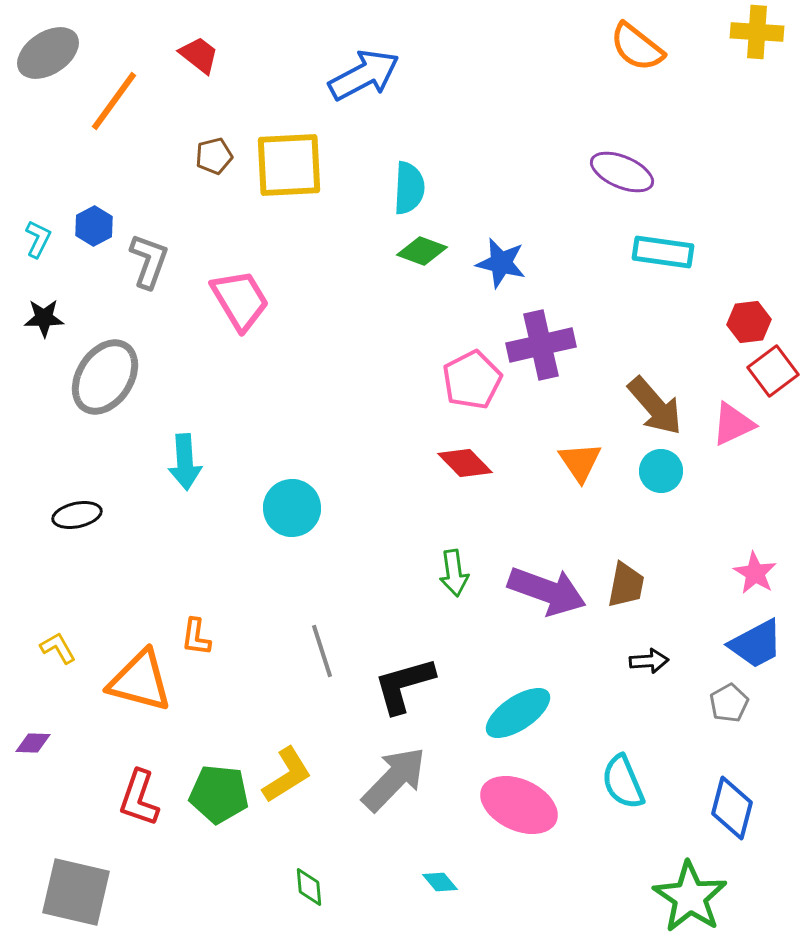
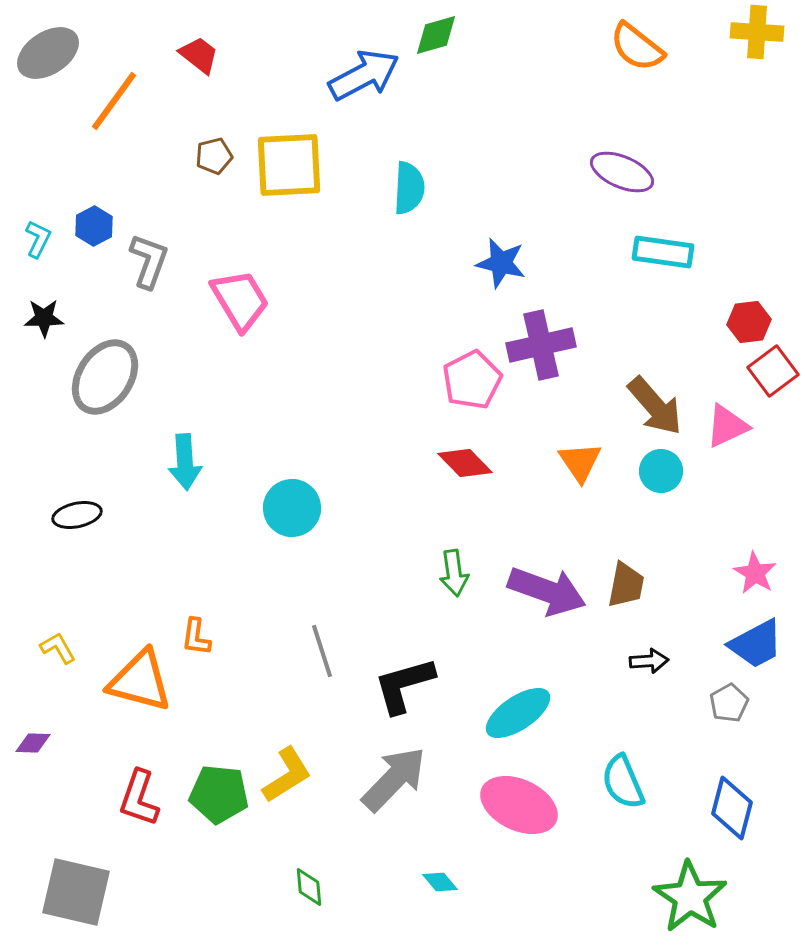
green diamond at (422, 251): moved 14 px right, 216 px up; rotated 36 degrees counterclockwise
pink triangle at (733, 424): moved 6 px left, 2 px down
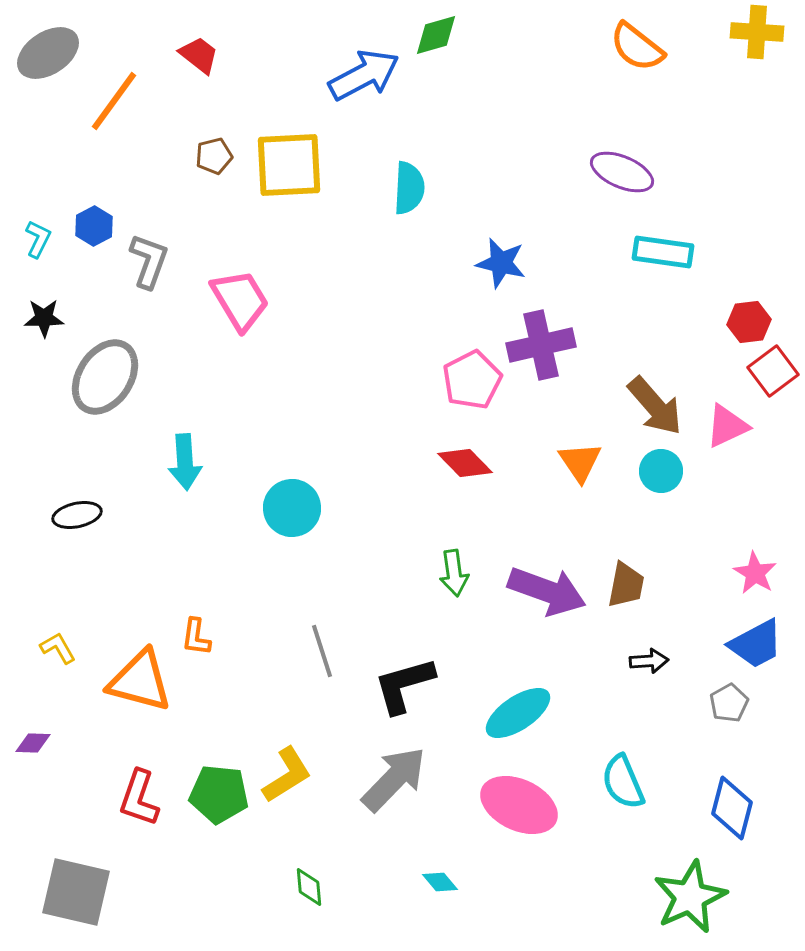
green star at (690, 897): rotated 14 degrees clockwise
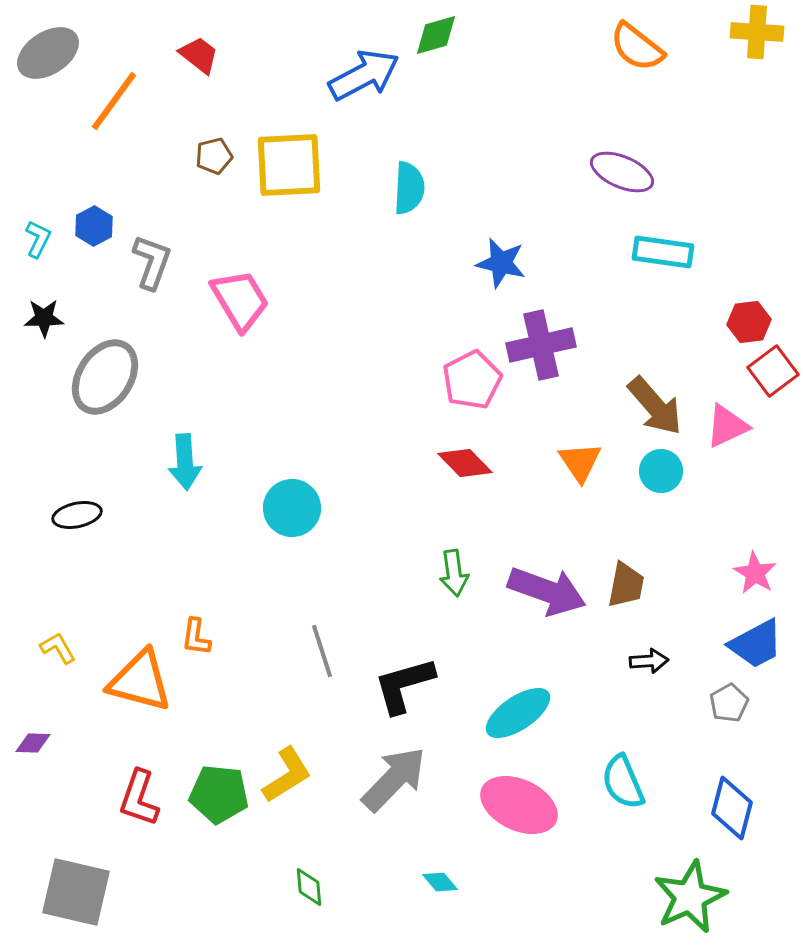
gray L-shape at (149, 261): moved 3 px right, 1 px down
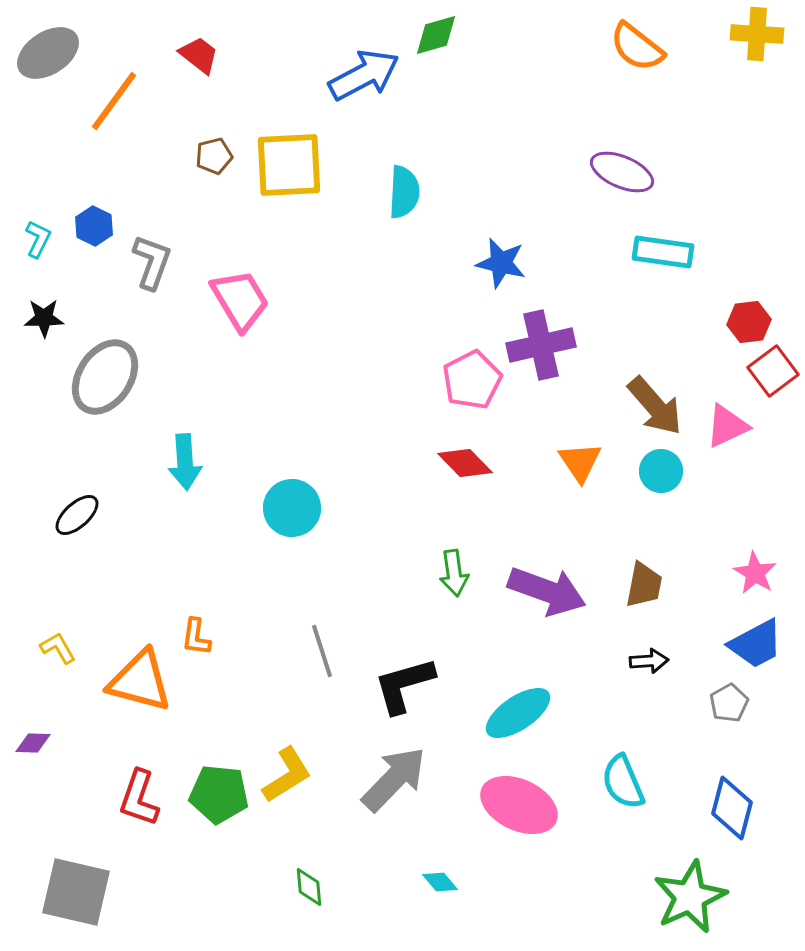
yellow cross at (757, 32): moved 2 px down
cyan semicircle at (409, 188): moved 5 px left, 4 px down
blue hexagon at (94, 226): rotated 6 degrees counterclockwise
black ellipse at (77, 515): rotated 30 degrees counterclockwise
brown trapezoid at (626, 585): moved 18 px right
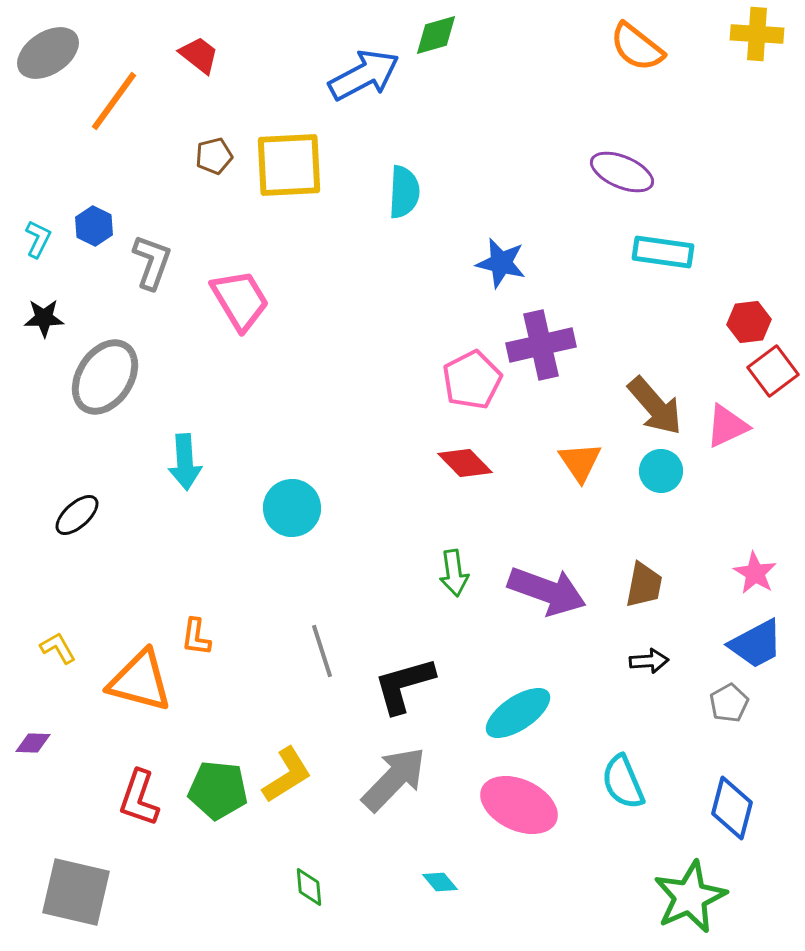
green pentagon at (219, 794): moved 1 px left, 4 px up
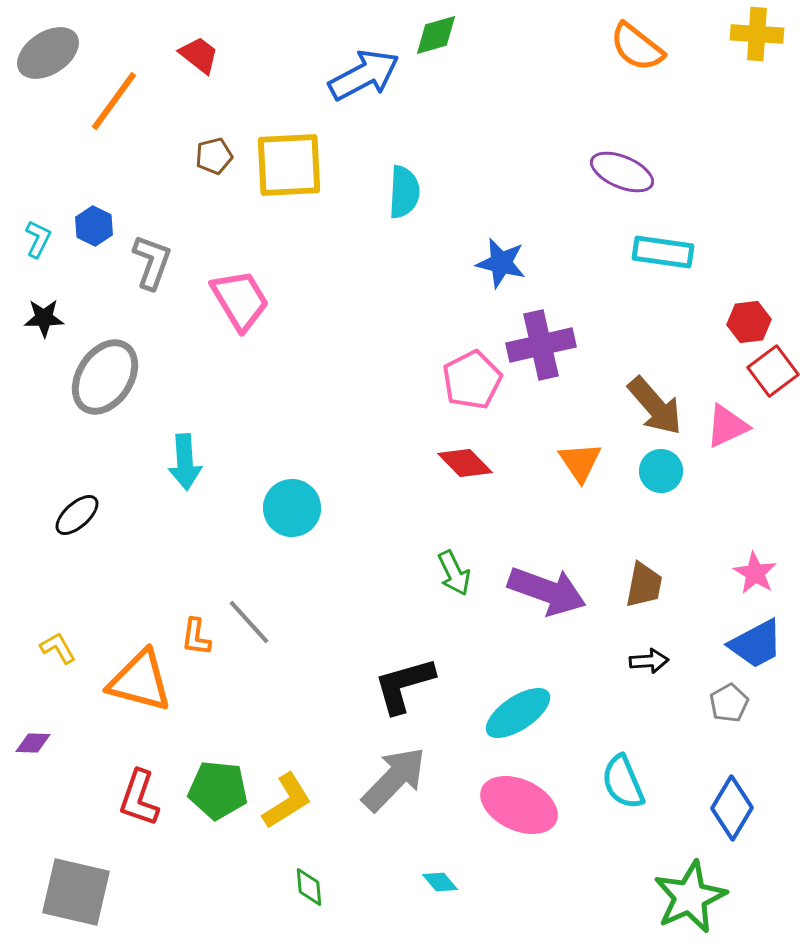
green arrow at (454, 573): rotated 18 degrees counterclockwise
gray line at (322, 651): moved 73 px left, 29 px up; rotated 24 degrees counterclockwise
yellow L-shape at (287, 775): moved 26 px down
blue diamond at (732, 808): rotated 16 degrees clockwise
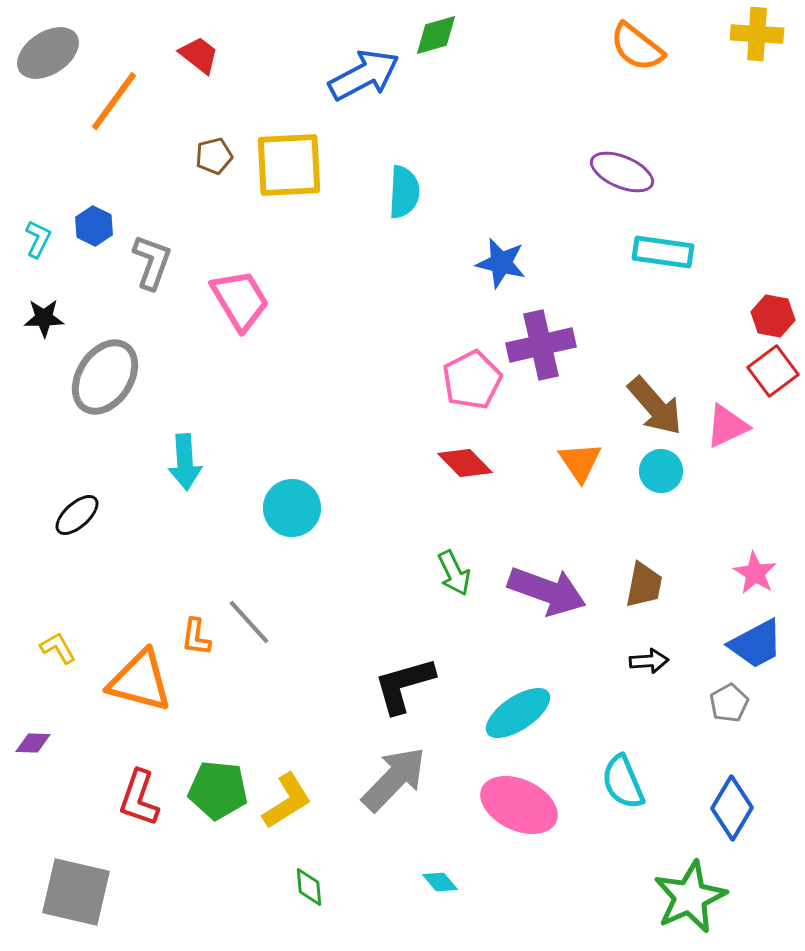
red hexagon at (749, 322): moved 24 px right, 6 px up; rotated 18 degrees clockwise
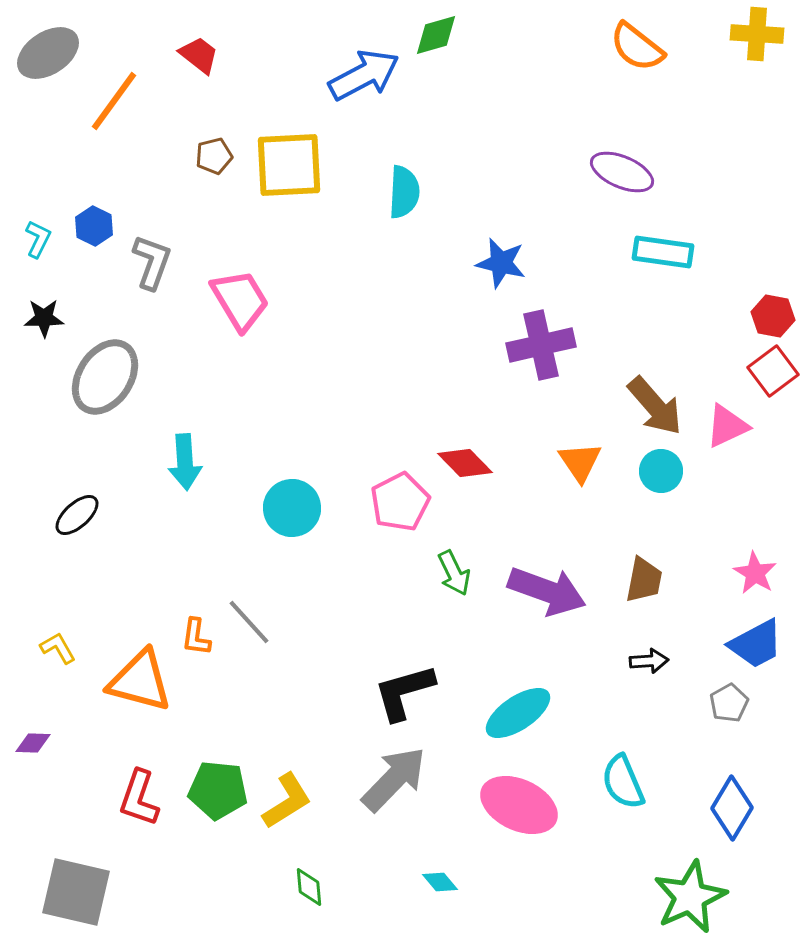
pink pentagon at (472, 380): moved 72 px left, 122 px down
brown trapezoid at (644, 585): moved 5 px up
black L-shape at (404, 685): moved 7 px down
